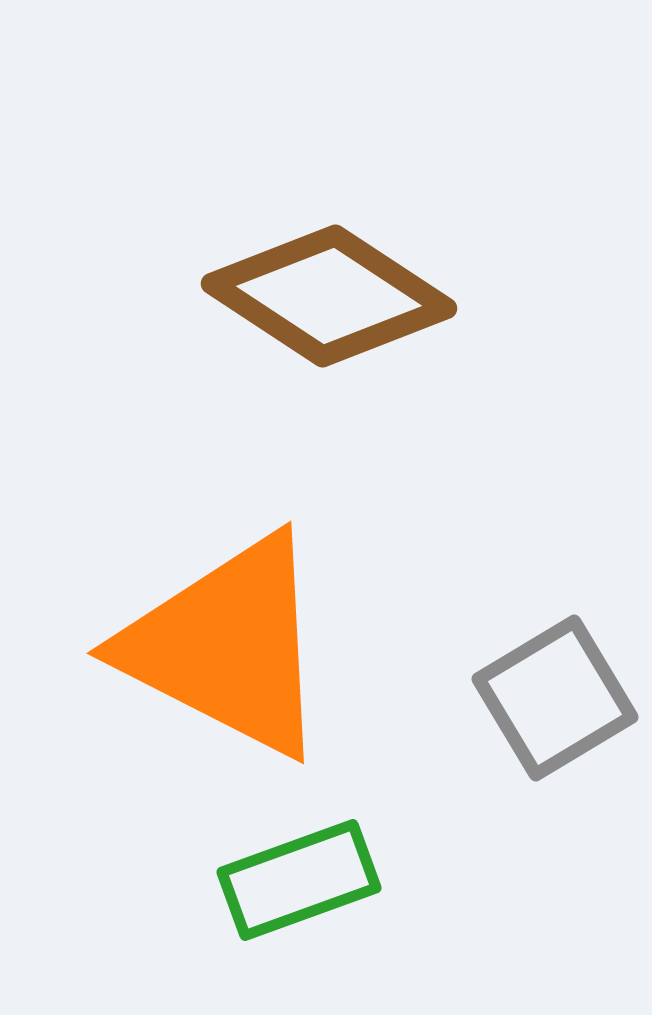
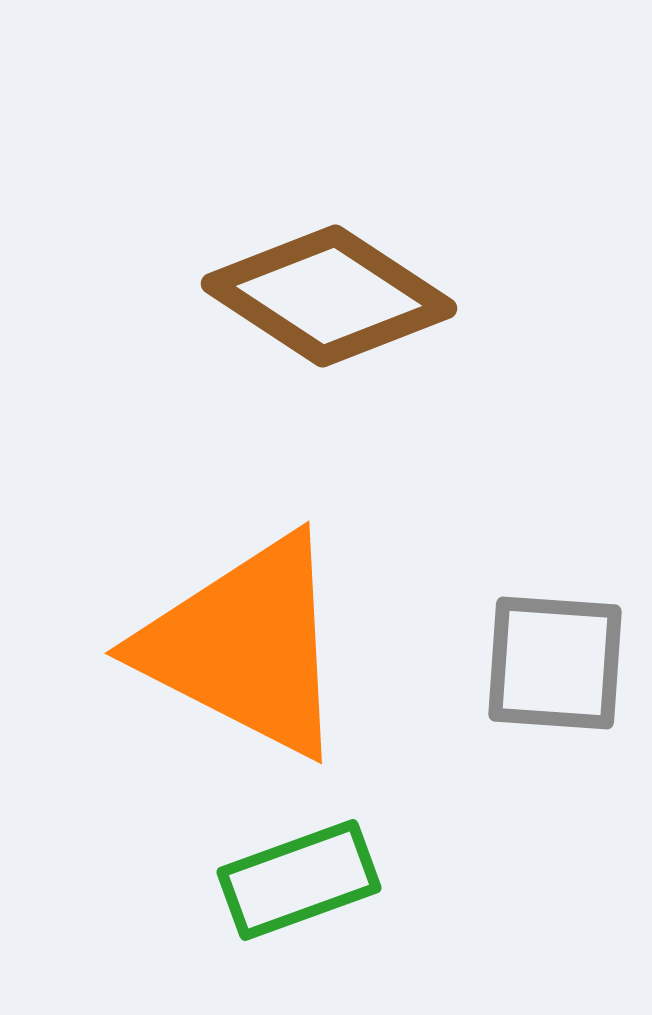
orange triangle: moved 18 px right
gray square: moved 35 px up; rotated 35 degrees clockwise
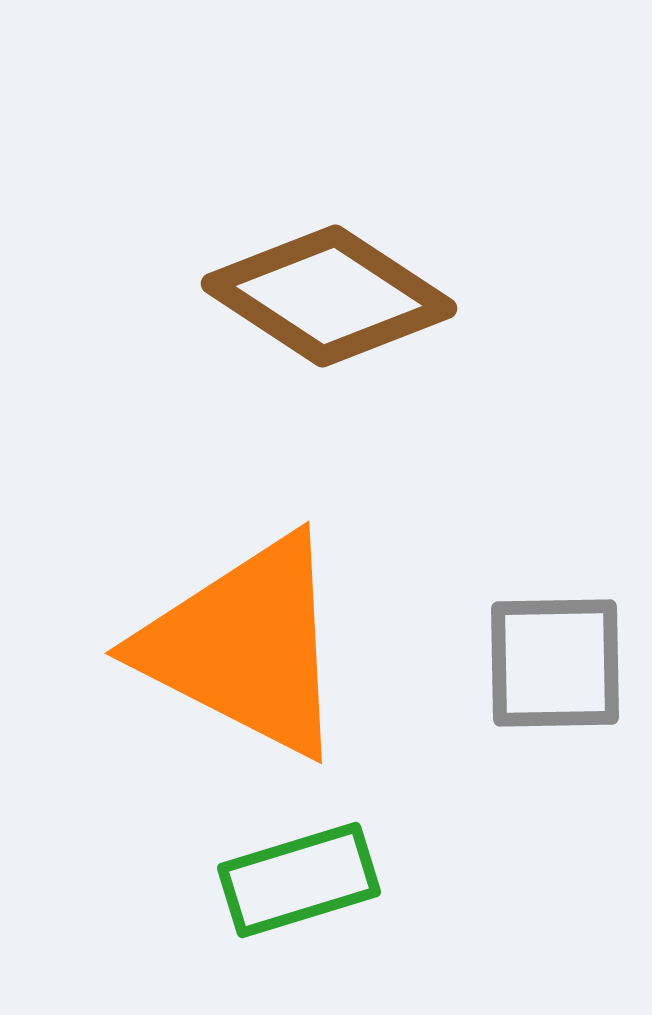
gray square: rotated 5 degrees counterclockwise
green rectangle: rotated 3 degrees clockwise
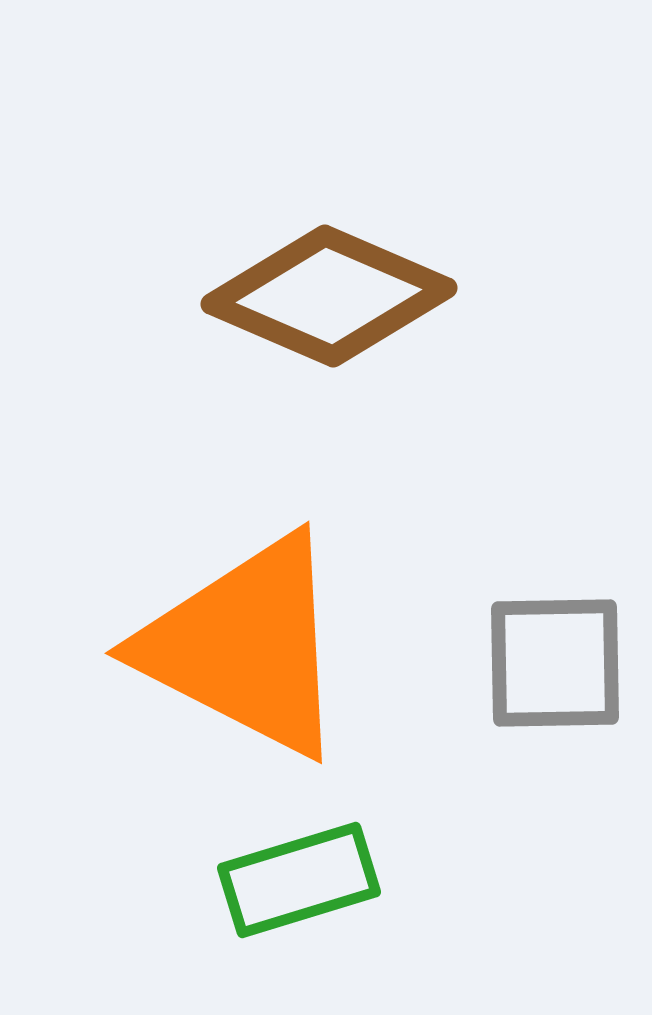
brown diamond: rotated 10 degrees counterclockwise
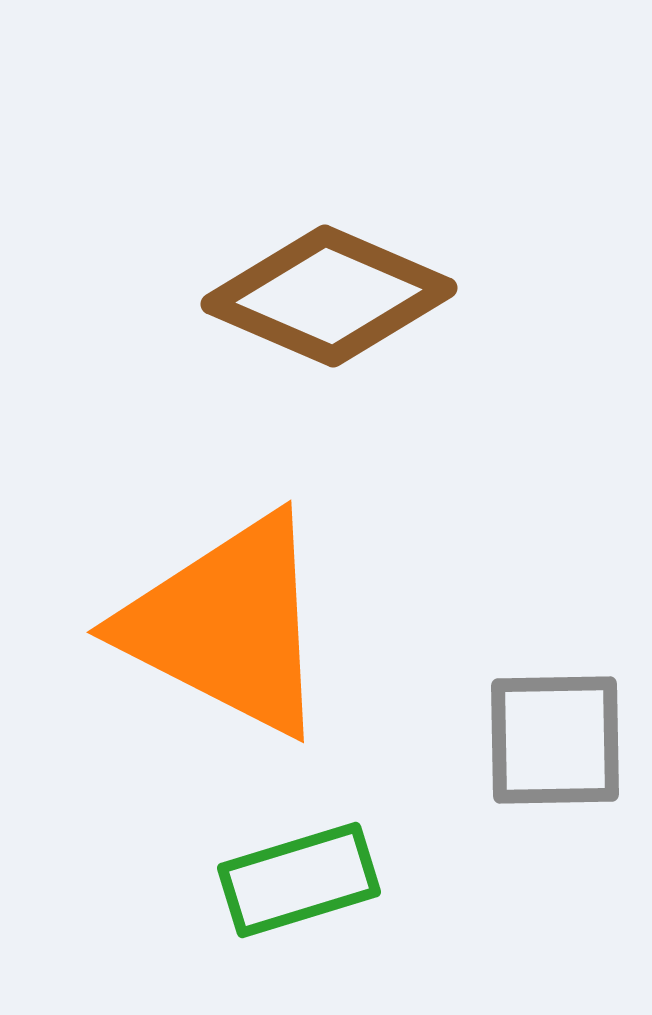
orange triangle: moved 18 px left, 21 px up
gray square: moved 77 px down
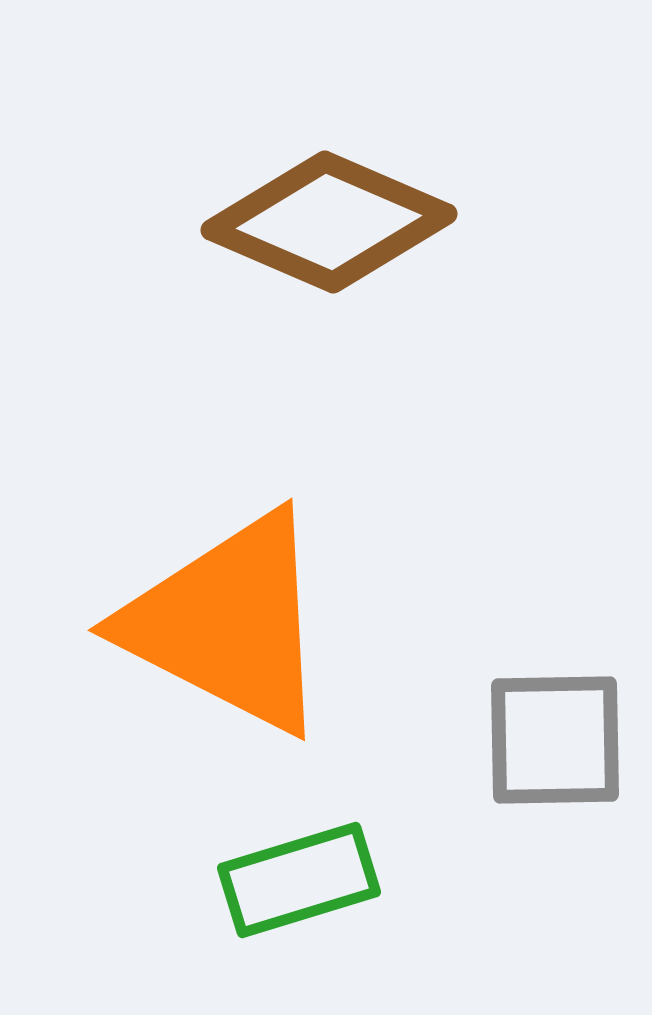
brown diamond: moved 74 px up
orange triangle: moved 1 px right, 2 px up
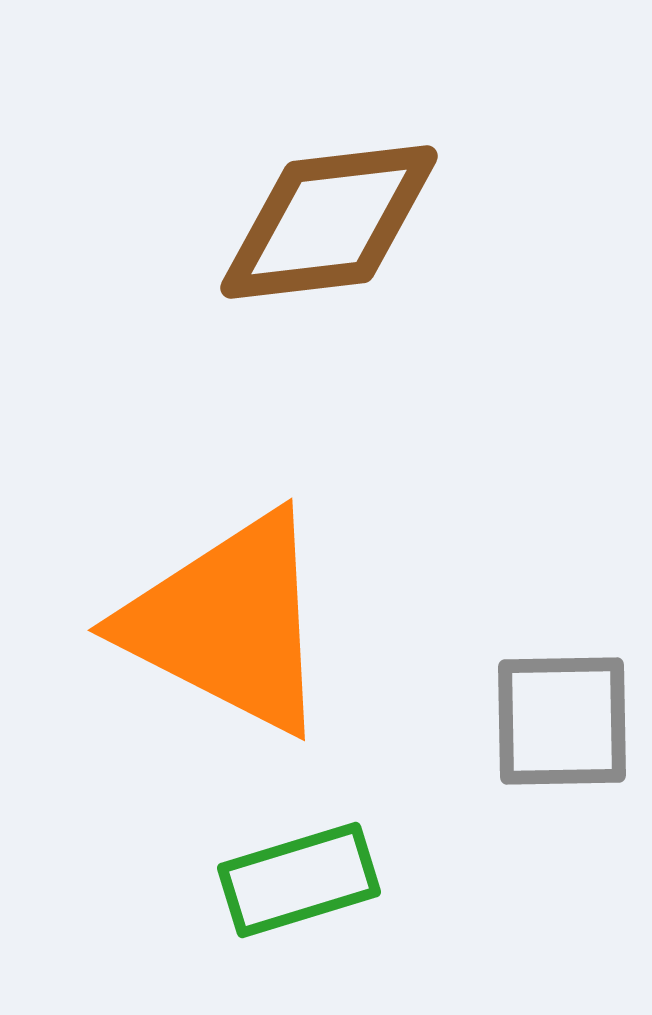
brown diamond: rotated 30 degrees counterclockwise
gray square: moved 7 px right, 19 px up
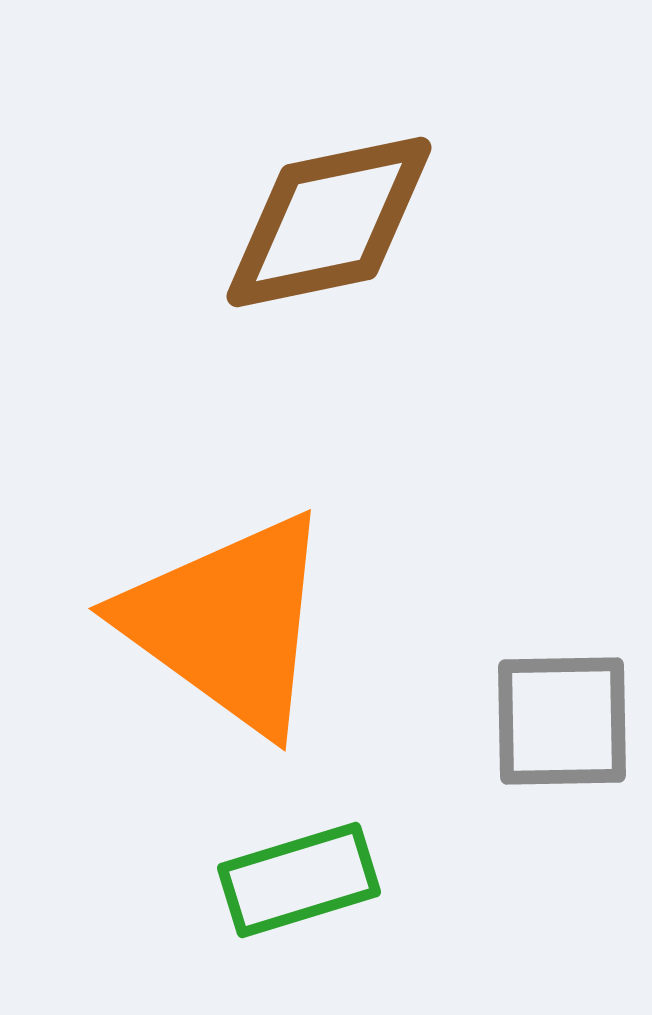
brown diamond: rotated 5 degrees counterclockwise
orange triangle: rotated 9 degrees clockwise
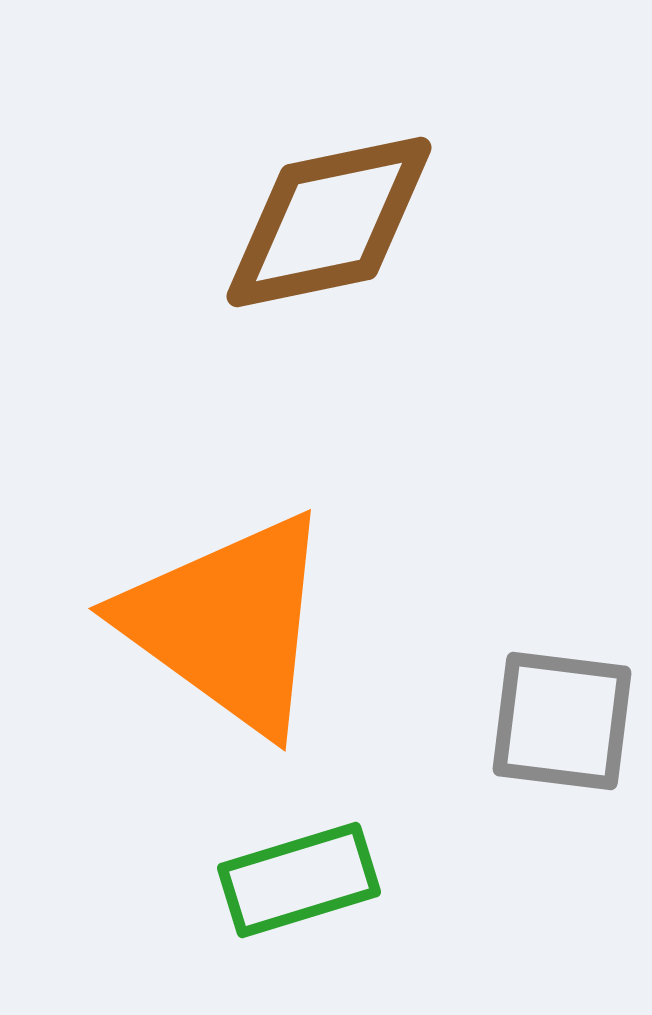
gray square: rotated 8 degrees clockwise
